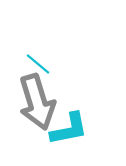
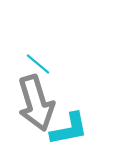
gray arrow: moved 1 px left, 1 px down
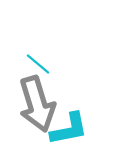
gray arrow: moved 1 px right, 1 px down
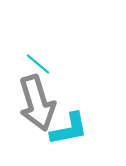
gray arrow: moved 1 px up
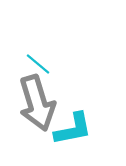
cyan L-shape: moved 4 px right
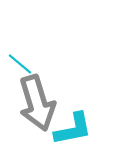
cyan line: moved 18 px left
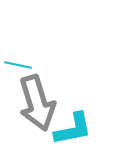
cyan line: moved 2 px left, 1 px down; rotated 28 degrees counterclockwise
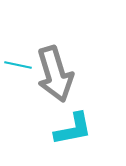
gray arrow: moved 18 px right, 29 px up
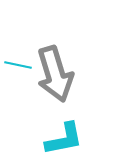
cyan L-shape: moved 9 px left, 10 px down
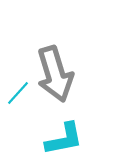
cyan line: moved 28 px down; rotated 60 degrees counterclockwise
